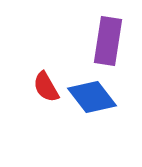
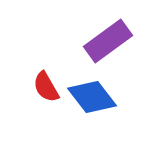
purple rectangle: rotated 45 degrees clockwise
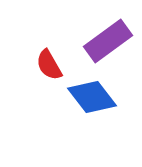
red semicircle: moved 3 px right, 22 px up
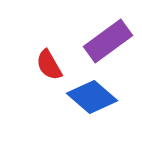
blue diamond: rotated 12 degrees counterclockwise
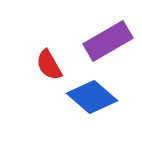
purple rectangle: rotated 6 degrees clockwise
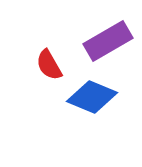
blue diamond: rotated 18 degrees counterclockwise
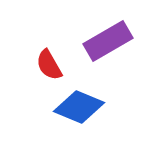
blue diamond: moved 13 px left, 10 px down
